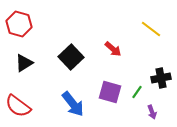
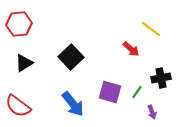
red hexagon: rotated 20 degrees counterclockwise
red arrow: moved 18 px right
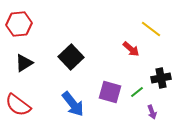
green line: rotated 16 degrees clockwise
red semicircle: moved 1 px up
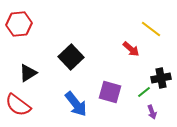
black triangle: moved 4 px right, 10 px down
green line: moved 7 px right
blue arrow: moved 3 px right
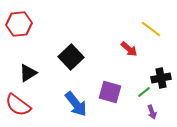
red arrow: moved 2 px left
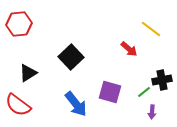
black cross: moved 1 px right, 2 px down
purple arrow: rotated 24 degrees clockwise
